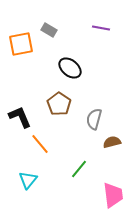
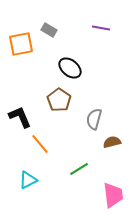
brown pentagon: moved 4 px up
green line: rotated 18 degrees clockwise
cyan triangle: rotated 24 degrees clockwise
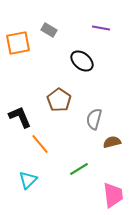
orange square: moved 3 px left, 1 px up
black ellipse: moved 12 px right, 7 px up
cyan triangle: rotated 18 degrees counterclockwise
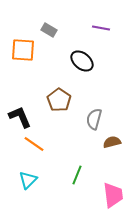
orange square: moved 5 px right, 7 px down; rotated 15 degrees clockwise
orange line: moved 6 px left; rotated 15 degrees counterclockwise
green line: moved 2 px left, 6 px down; rotated 36 degrees counterclockwise
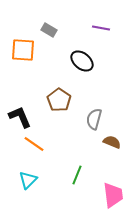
brown semicircle: rotated 36 degrees clockwise
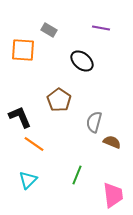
gray semicircle: moved 3 px down
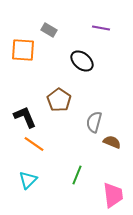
black L-shape: moved 5 px right
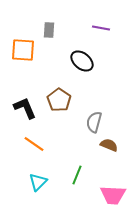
gray rectangle: rotated 63 degrees clockwise
black L-shape: moved 9 px up
brown semicircle: moved 3 px left, 3 px down
cyan triangle: moved 10 px right, 2 px down
pink trapezoid: rotated 100 degrees clockwise
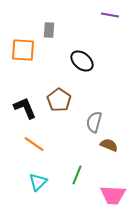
purple line: moved 9 px right, 13 px up
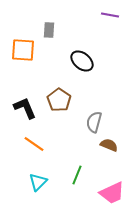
pink trapezoid: moved 1 px left, 2 px up; rotated 28 degrees counterclockwise
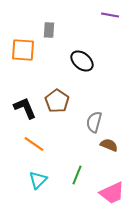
brown pentagon: moved 2 px left, 1 px down
cyan triangle: moved 2 px up
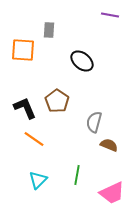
orange line: moved 5 px up
green line: rotated 12 degrees counterclockwise
